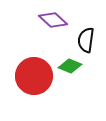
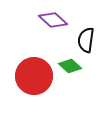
green diamond: rotated 20 degrees clockwise
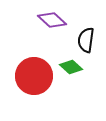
purple diamond: moved 1 px left
green diamond: moved 1 px right, 1 px down
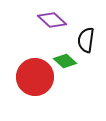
green diamond: moved 6 px left, 6 px up
red circle: moved 1 px right, 1 px down
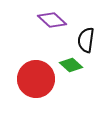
green diamond: moved 6 px right, 4 px down
red circle: moved 1 px right, 2 px down
